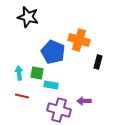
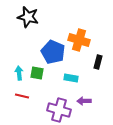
cyan rectangle: moved 20 px right, 7 px up
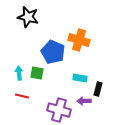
black rectangle: moved 27 px down
cyan rectangle: moved 9 px right
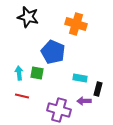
orange cross: moved 3 px left, 16 px up
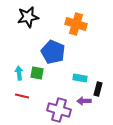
black star: rotated 25 degrees counterclockwise
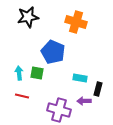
orange cross: moved 2 px up
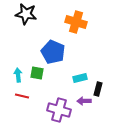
black star: moved 2 px left, 3 px up; rotated 20 degrees clockwise
cyan arrow: moved 1 px left, 2 px down
cyan rectangle: rotated 24 degrees counterclockwise
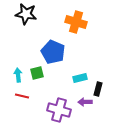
green square: rotated 24 degrees counterclockwise
purple arrow: moved 1 px right, 1 px down
